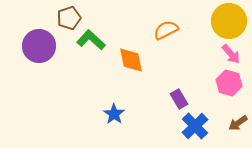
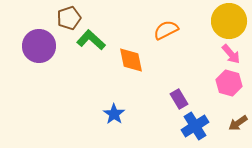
blue cross: rotated 12 degrees clockwise
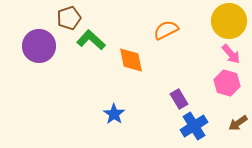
pink hexagon: moved 2 px left
blue cross: moved 1 px left
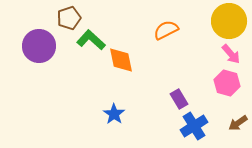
orange diamond: moved 10 px left
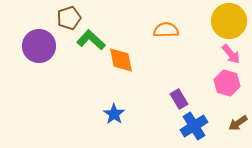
orange semicircle: rotated 25 degrees clockwise
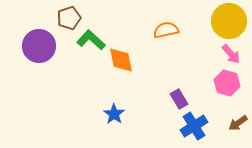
orange semicircle: rotated 10 degrees counterclockwise
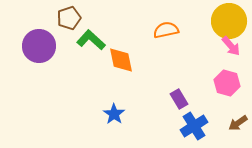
pink arrow: moved 8 px up
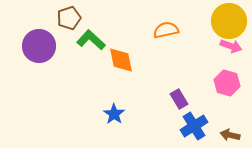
pink arrow: rotated 30 degrees counterclockwise
brown arrow: moved 8 px left, 12 px down; rotated 48 degrees clockwise
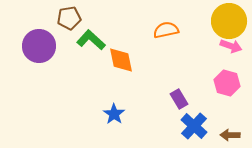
brown pentagon: rotated 10 degrees clockwise
blue cross: rotated 16 degrees counterclockwise
brown arrow: rotated 12 degrees counterclockwise
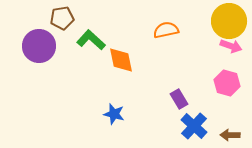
brown pentagon: moved 7 px left
blue star: rotated 20 degrees counterclockwise
